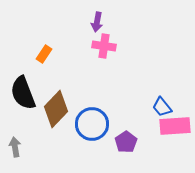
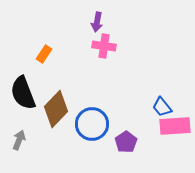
gray arrow: moved 4 px right, 7 px up; rotated 30 degrees clockwise
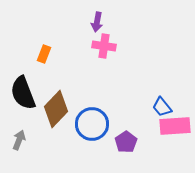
orange rectangle: rotated 12 degrees counterclockwise
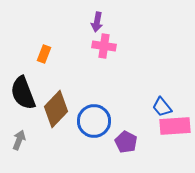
blue circle: moved 2 px right, 3 px up
purple pentagon: rotated 10 degrees counterclockwise
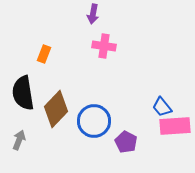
purple arrow: moved 4 px left, 8 px up
black semicircle: rotated 12 degrees clockwise
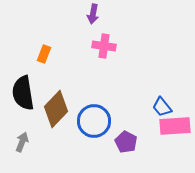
gray arrow: moved 3 px right, 2 px down
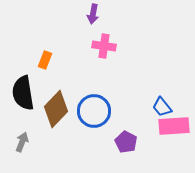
orange rectangle: moved 1 px right, 6 px down
blue circle: moved 10 px up
pink rectangle: moved 1 px left
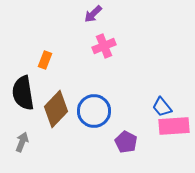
purple arrow: rotated 36 degrees clockwise
pink cross: rotated 30 degrees counterclockwise
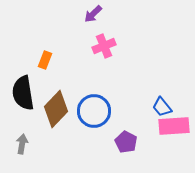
gray arrow: moved 2 px down; rotated 12 degrees counterclockwise
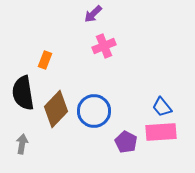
pink rectangle: moved 13 px left, 6 px down
